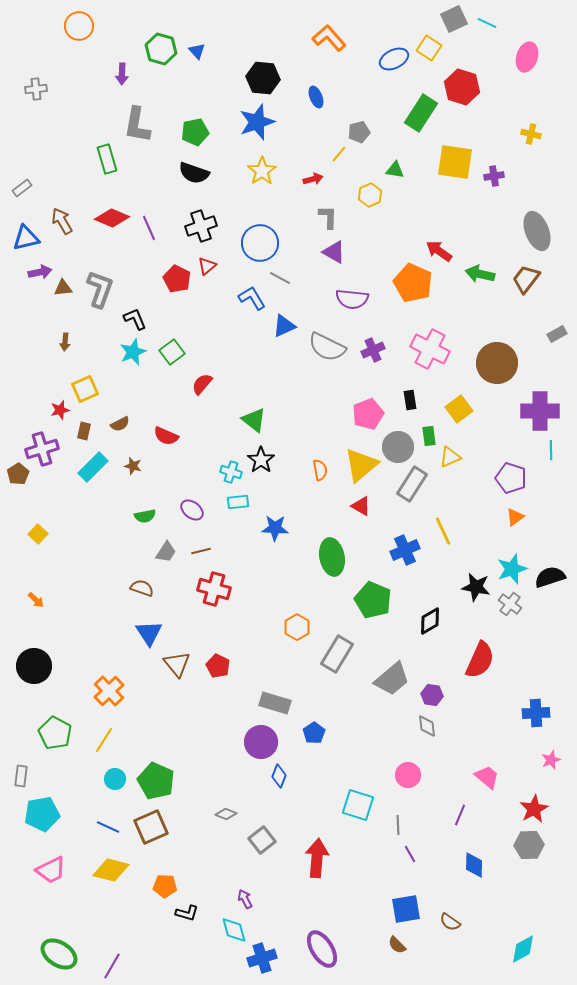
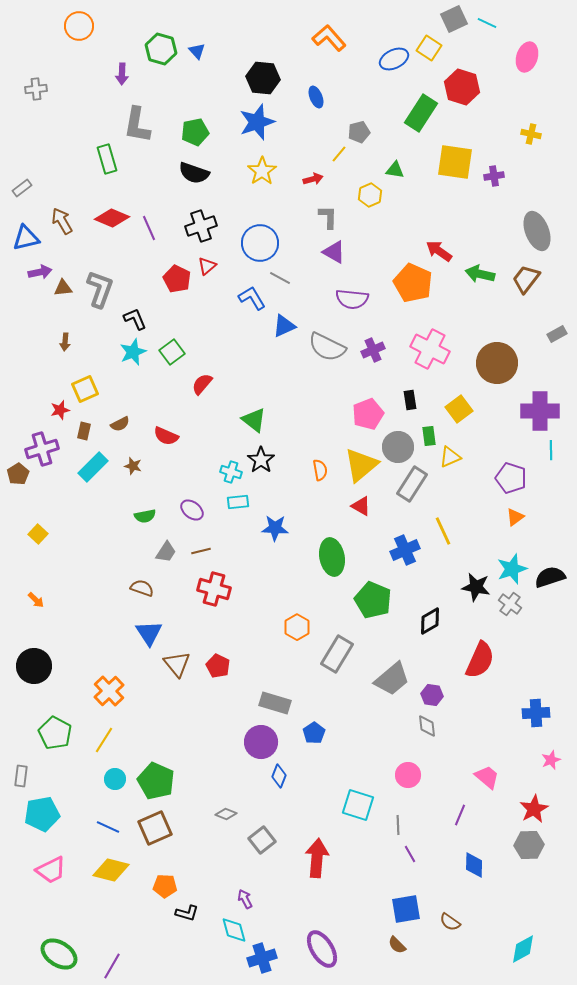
brown square at (151, 827): moved 4 px right, 1 px down
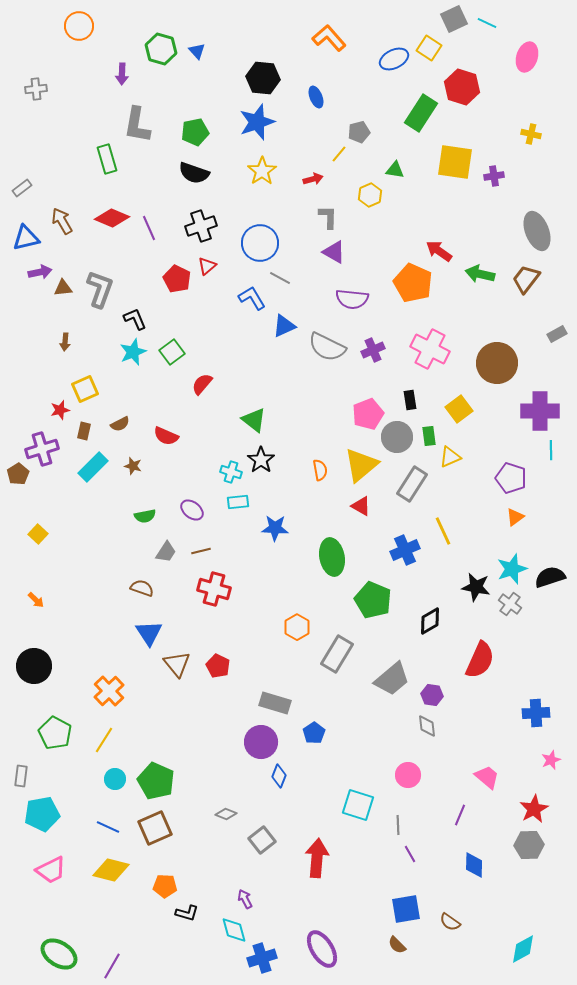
gray circle at (398, 447): moved 1 px left, 10 px up
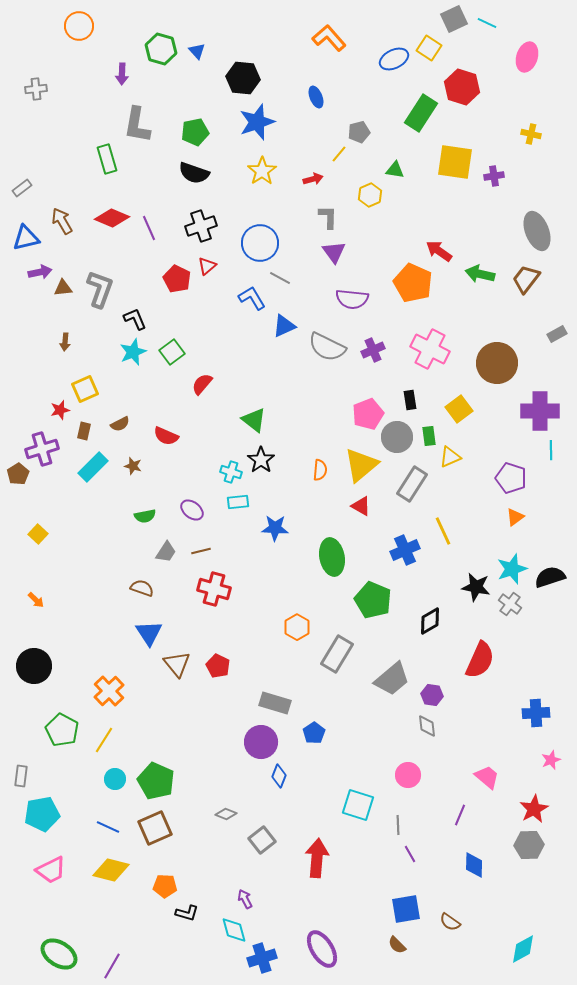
black hexagon at (263, 78): moved 20 px left
purple triangle at (334, 252): rotated 25 degrees clockwise
orange semicircle at (320, 470): rotated 15 degrees clockwise
green pentagon at (55, 733): moved 7 px right, 3 px up
